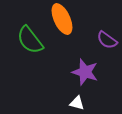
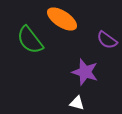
orange ellipse: rotated 32 degrees counterclockwise
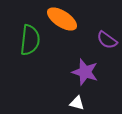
green semicircle: rotated 136 degrees counterclockwise
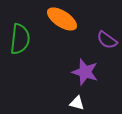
green semicircle: moved 10 px left, 1 px up
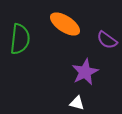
orange ellipse: moved 3 px right, 5 px down
purple star: rotated 28 degrees clockwise
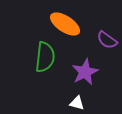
green semicircle: moved 25 px right, 18 px down
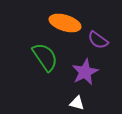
orange ellipse: moved 1 px up; rotated 16 degrees counterclockwise
purple semicircle: moved 9 px left
green semicircle: rotated 40 degrees counterclockwise
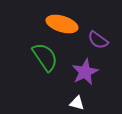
orange ellipse: moved 3 px left, 1 px down
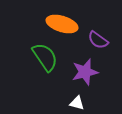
purple star: rotated 12 degrees clockwise
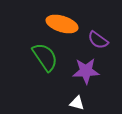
purple star: moved 1 px right, 1 px up; rotated 12 degrees clockwise
